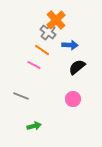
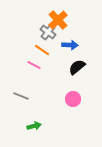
orange cross: moved 2 px right
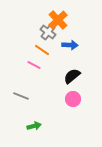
black semicircle: moved 5 px left, 9 px down
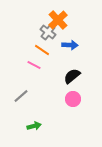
gray line: rotated 63 degrees counterclockwise
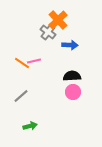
orange line: moved 20 px left, 13 px down
pink line: moved 4 px up; rotated 40 degrees counterclockwise
black semicircle: rotated 36 degrees clockwise
pink circle: moved 7 px up
green arrow: moved 4 px left
